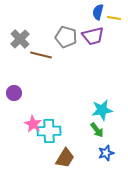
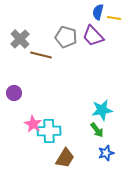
purple trapezoid: rotated 60 degrees clockwise
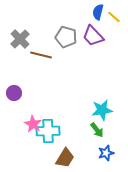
yellow line: moved 1 px up; rotated 32 degrees clockwise
cyan cross: moved 1 px left
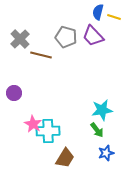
yellow line: rotated 24 degrees counterclockwise
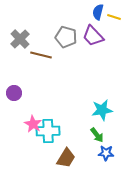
green arrow: moved 5 px down
blue star: rotated 21 degrees clockwise
brown trapezoid: moved 1 px right
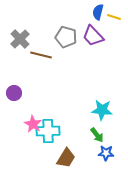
cyan star: rotated 15 degrees clockwise
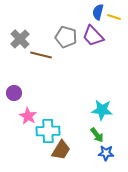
pink star: moved 5 px left, 8 px up
brown trapezoid: moved 5 px left, 8 px up
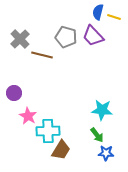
brown line: moved 1 px right
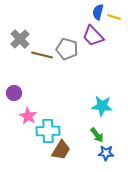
gray pentagon: moved 1 px right, 12 px down
cyan star: moved 4 px up
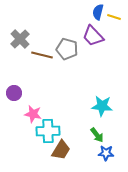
pink star: moved 5 px right, 2 px up; rotated 18 degrees counterclockwise
